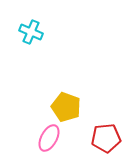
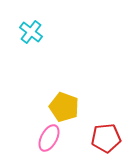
cyan cross: rotated 15 degrees clockwise
yellow pentagon: moved 2 px left
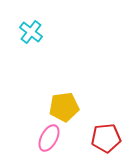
yellow pentagon: rotated 28 degrees counterclockwise
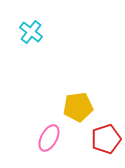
yellow pentagon: moved 14 px right
red pentagon: moved 1 px down; rotated 12 degrees counterclockwise
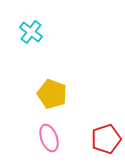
yellow pentagon: moved 26 px left, 13 px up; rotated 28 degrees clockwise
pink ellipse: rotated 48 degrees counterclockwise
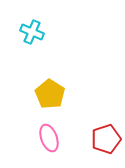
cyan cross: moved 1 px right; rotated 15 degrees counterclockwise
yellow pentagon: moved 2 px left; rotated 12 degrees clockwise
